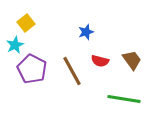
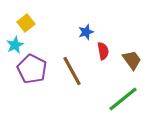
red semicircle: moved 3 px right, 10 px up; rotated 114 degrees counterclockwise
green line: moved 1 px left; rotated 48 degrees counterclockwise
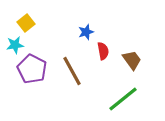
cyan star: rotated 18 degrees clockwise
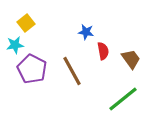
blue star: rotated 28 degrees clockwise
brown trapezoid: moved 1 px left, 1 px up
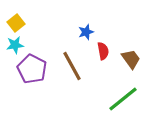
yellow square: moved 10 px left
blue star: rotated 28 degrees counterclockwise
brown line: moved 5 px up
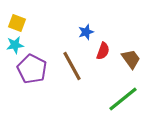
yellow square: moved 1 px right; rotated 30 degrees counterclockwise
red semicircle: rotated 30 degrees clockwise
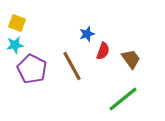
blue star: moved 1 px right, 2 px down
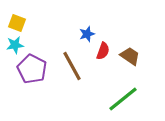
brown trapezoid: moved 1 px left, 3 px up; rotated 20 degrees counterclockwise
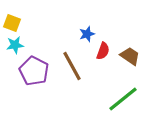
yellow square: moved 5 px left
purple pentagon: moved 2 px right, 2 px down
